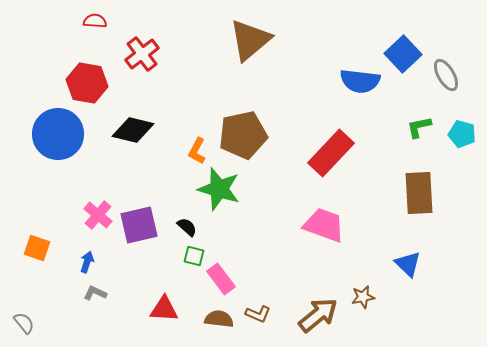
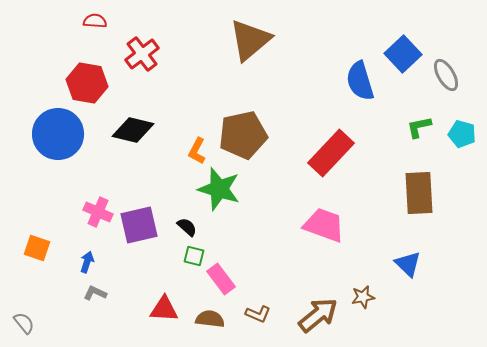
blue semicircle: rotated 66 degrees clockwise
pink cross: moved 3 px up; rotated 16 degrees counterclockwise
brown semicircle: moved 9 px left
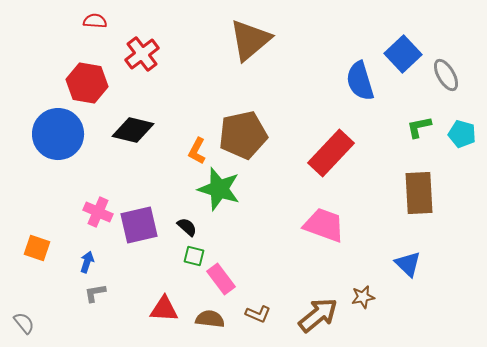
gray L-shape: rotated 35 degrees counterclockwise
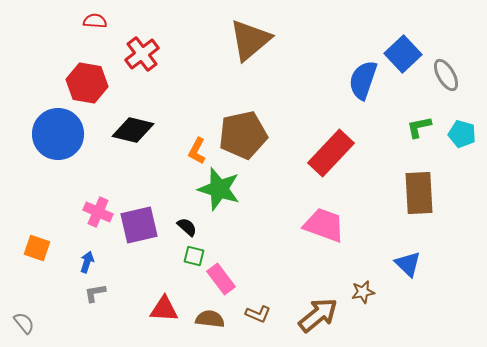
blue semicircle: moved 3 px right, 1 px up; rotated 36 degrees clockwise
brown star: moved 5 px up
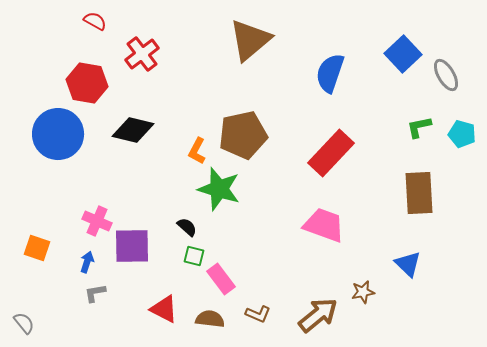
red semicircle: rotated 25 degrees clockwise
blue semicircle: moved 33 px left, 7 px up
pink cross: moved 1 px left, 9 px down
purple square: moved 7 px left, 21 px down; rotated 12 degrees clockwise
red triangle: rotated 24 degrees clockwise
